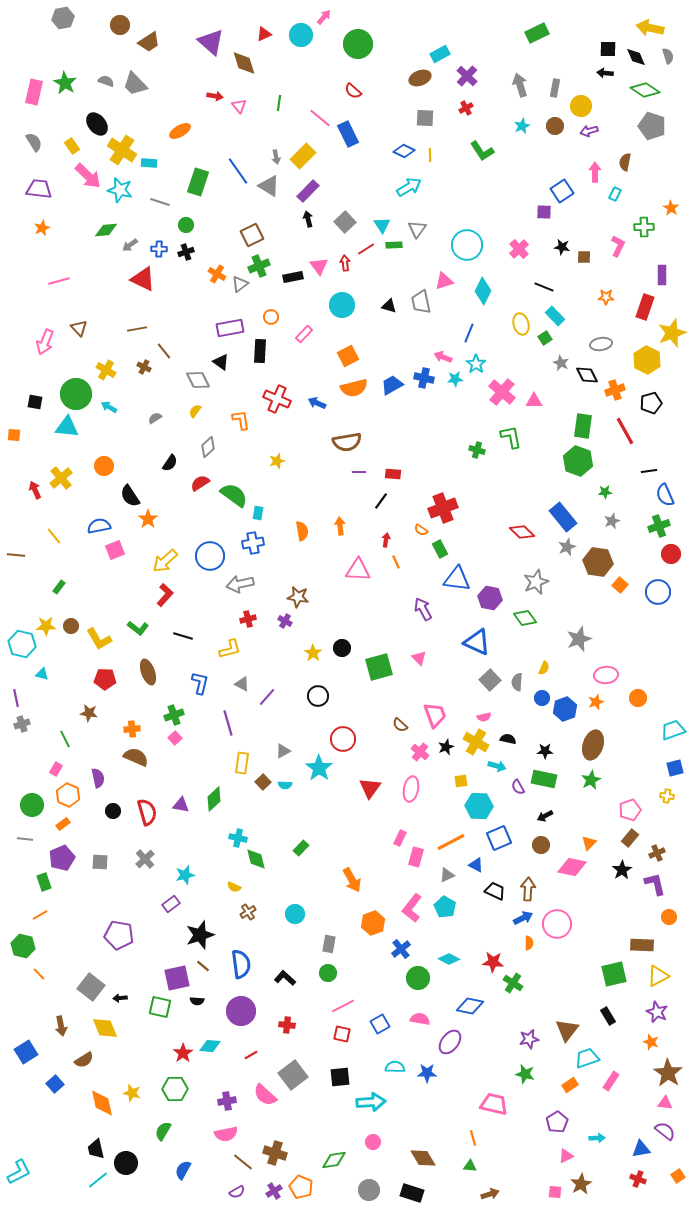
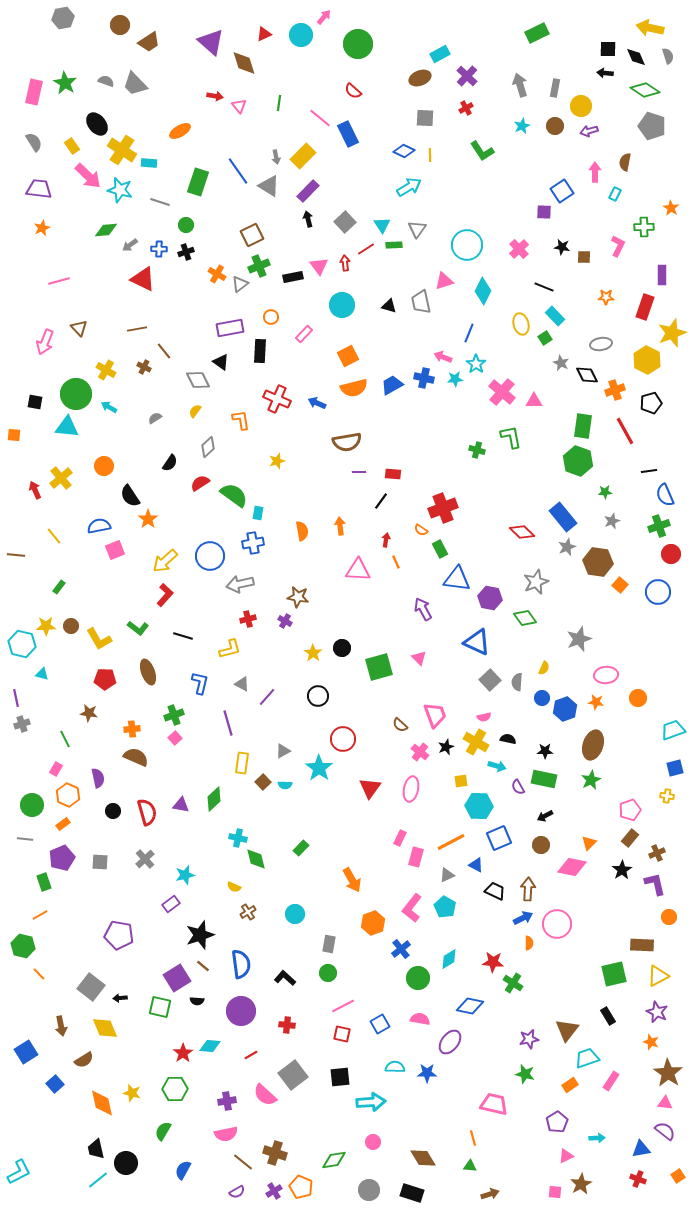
orange star at (596, 702): rotated 28 degrees clockwise
cyan diamond at (449, 959): rotated 60 degrees counterclockwise
purple square at (177, 978): rotated 20 degrees counterclockwise
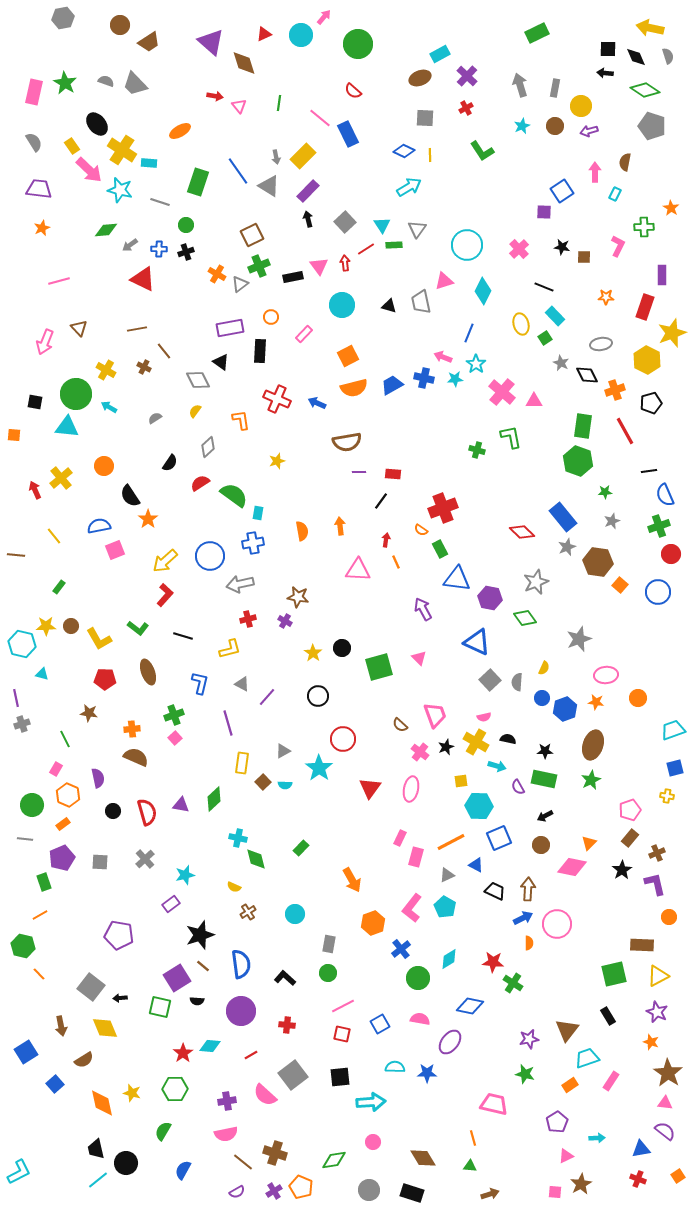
pink arrow at (88, 176): moved 1 px right, 6 px up
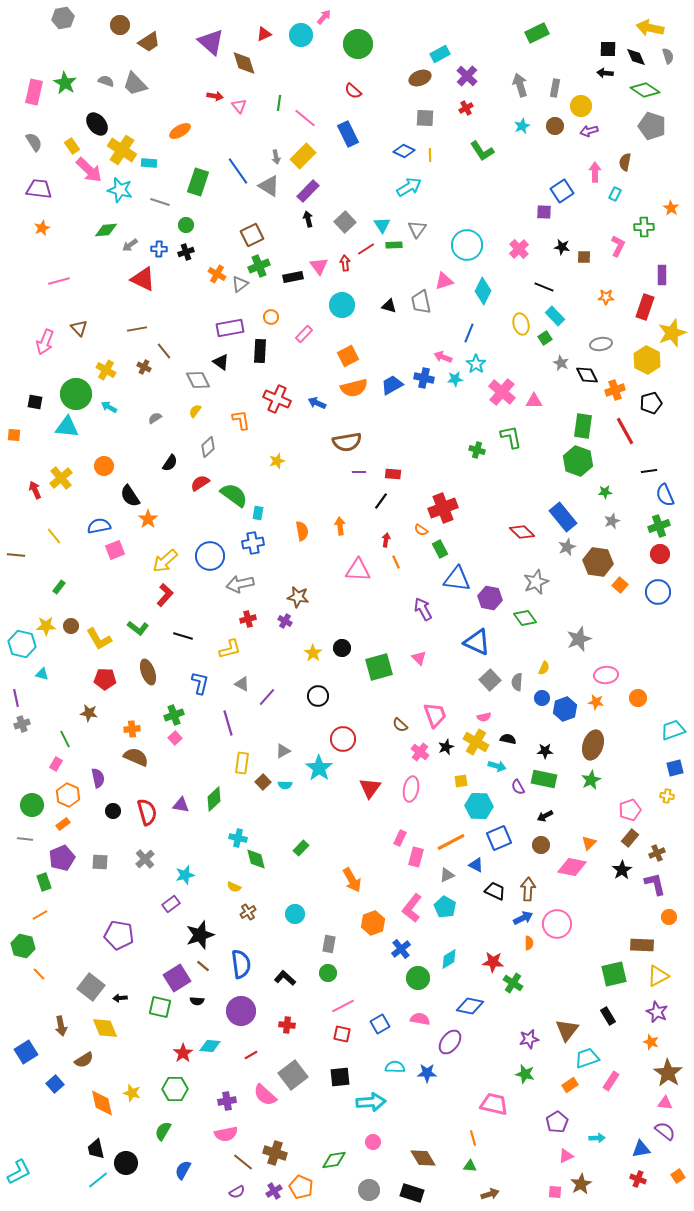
pink line at (320, 118): moved 15 px left
red circle at (671, 554): moved 11 px left
pink rectangle at (56, 769): moved 5 px up
